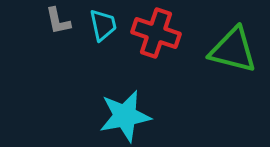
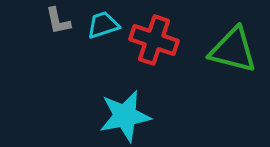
cyan trapezoid: rotated 96 degrees counterclockwise
red cross: moved 2 px left, 7 px down
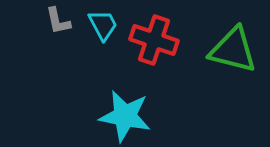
cyan trapezoid: rotated 80 degrees clockwise
cyan star: rotated 22 degrees clockwise
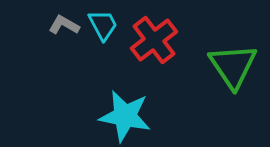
gray L-shape: moved 6 px right, 4 px down; rotated 132 degrees clockwise
red cross: rotated 33 degrees clockwise
green triangle: moved 16 px down; rotated 42 degrees clockwise
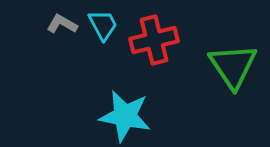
gray L-shape: moved 2 px left, 1 px up
red cross: rotated 24 degrees clockwise
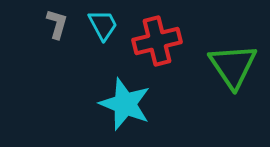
gray L-shape: moved 5 px left; rotated 76 degrees clockwise
red cross: moved 3 px right, 1 px down
cyan star: moved 12 px up; rotated 10 degrees clockwise
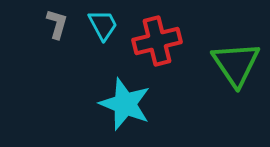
green triangle: moved 3 px right, 2 px up
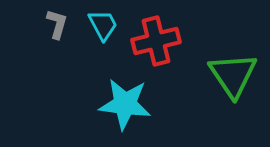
red cross: moved 1 px left
green triangle: moved 3 px left, 11 px down
cyan star: rotated 14 degrees counterclockwise
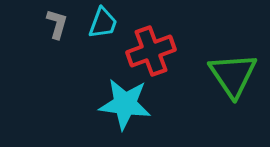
cyan trapezoid: moved 2 px up; rotated 48 degrees clockwise
red cross: moved 5 px left, 10 px down; rotated 6 degrees counterclockwise
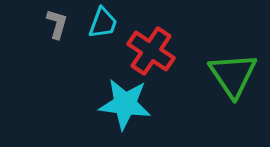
red cross: rotated 36 degrees counterclockwise
